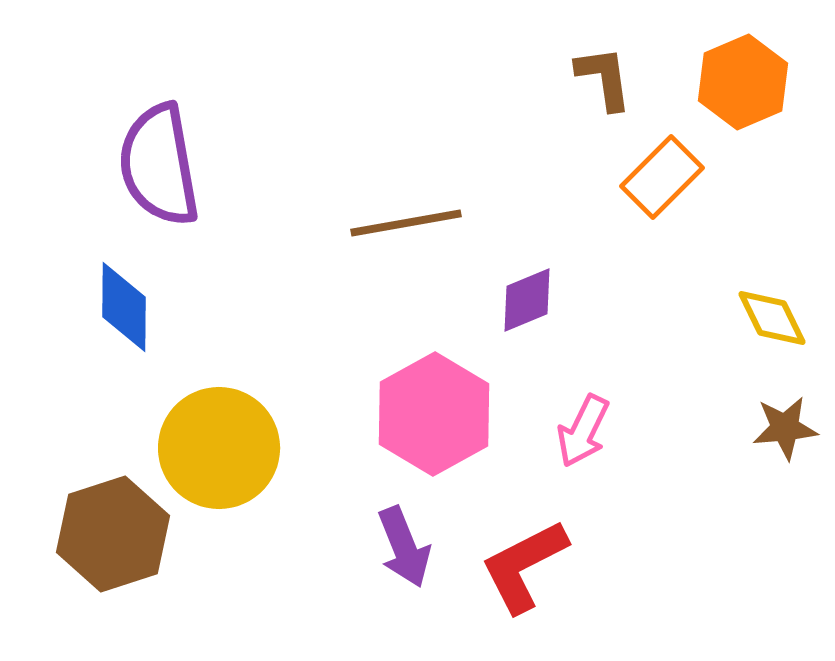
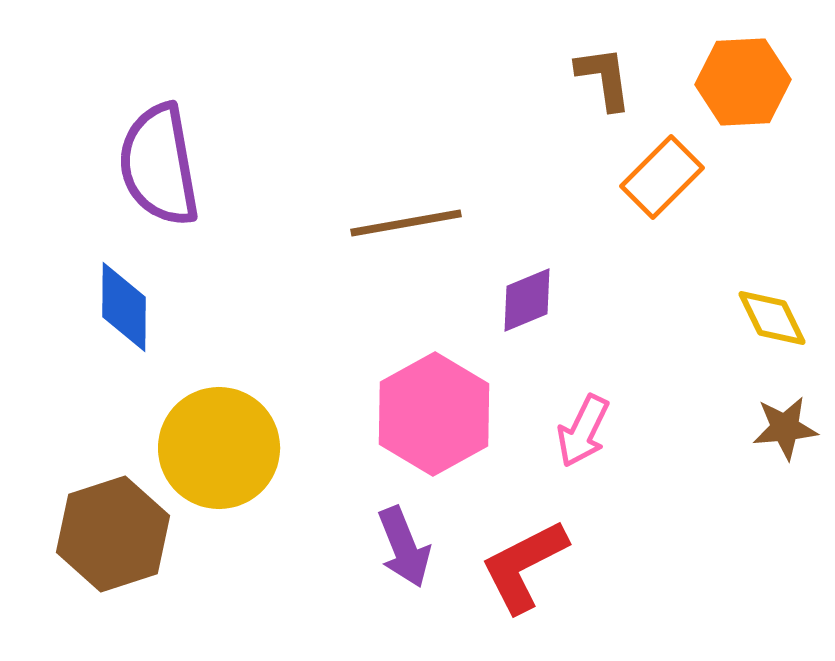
orange hexagon: rotated 20 degrees clockwise
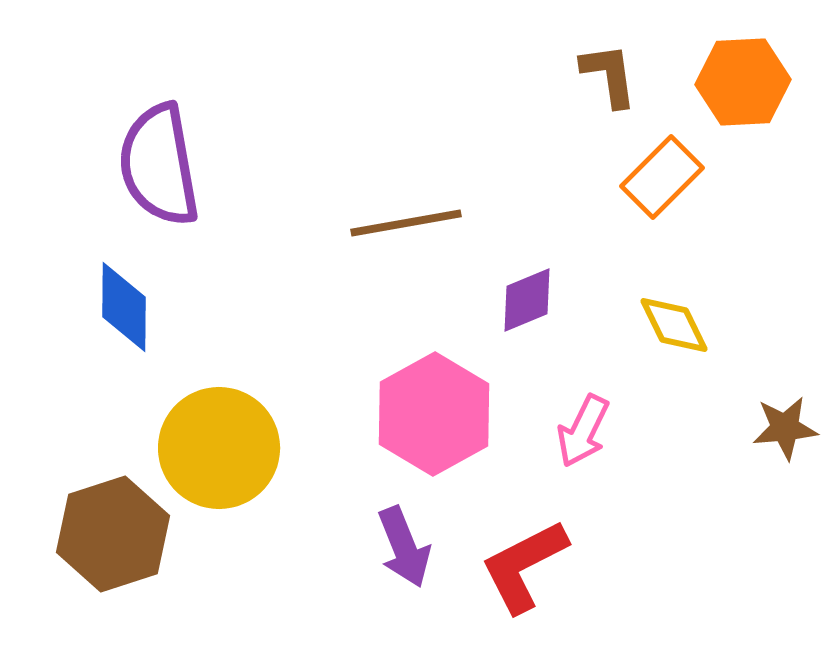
brown L-shape: moved 5 px right, 3 px up
yellow diamond: moved 98 px left, 7 px down
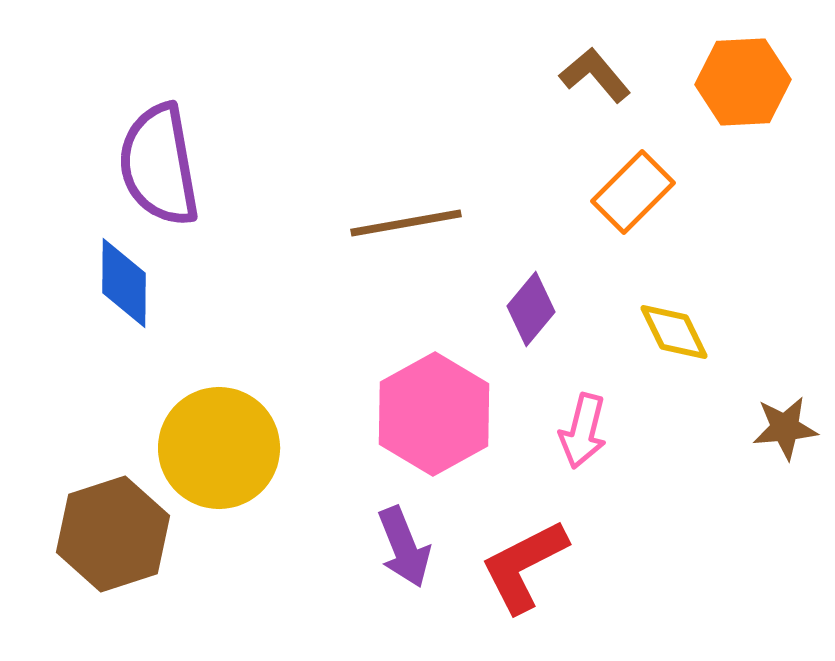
brown L-shape: moved 14 px left; rotated 32 degrees counterclockwise
orange rectangle: moved 29 px left, 15 px down
purple diamond: moved 4 px right, 9 px down; rotated 28 degrees counterclockwise
blue diamond: moved 24 px up
yellow diamond: moved 7 px down
pink arrow: rotated 12 degrees counterclockwise
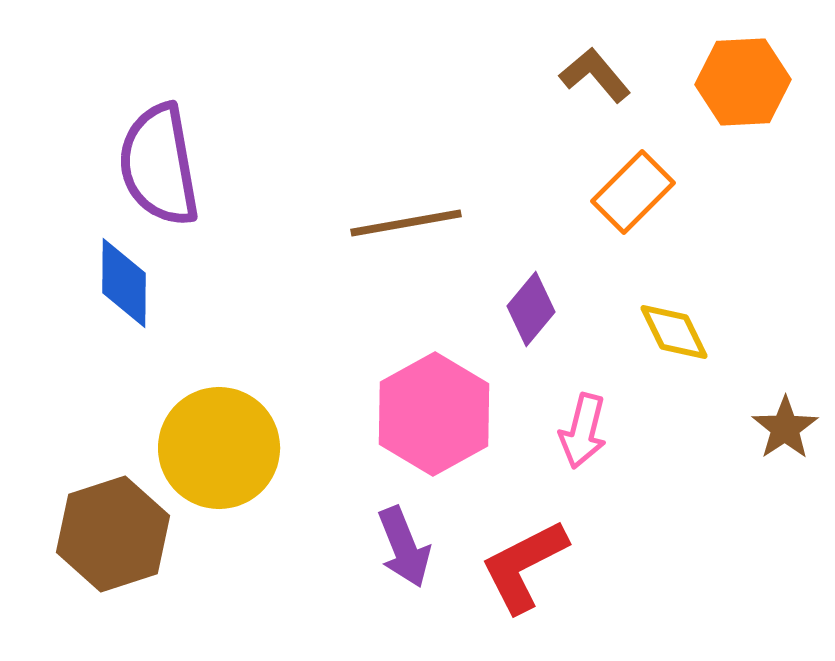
brown star: rotated 28 degrees counterclockwise
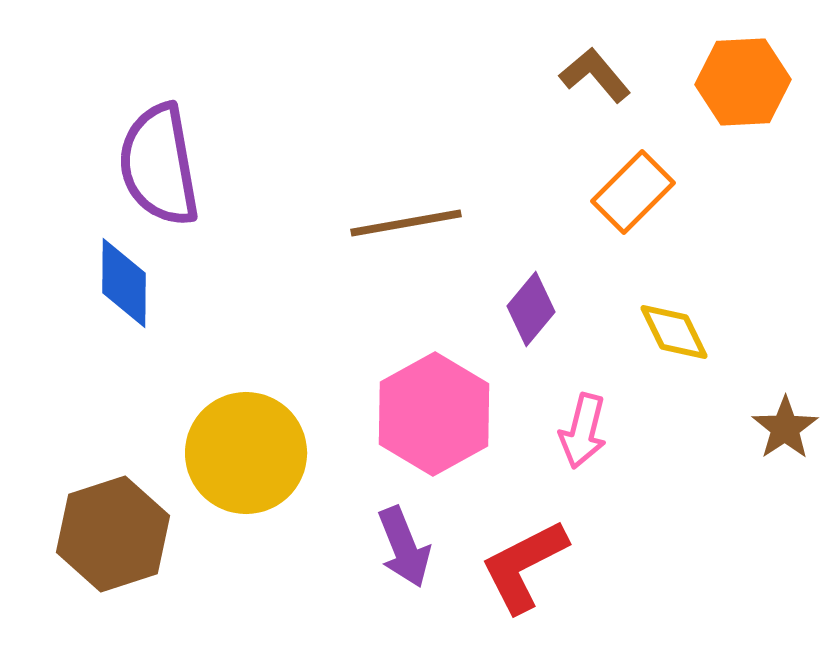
yellow circle: moved 27 px right, 5 px down
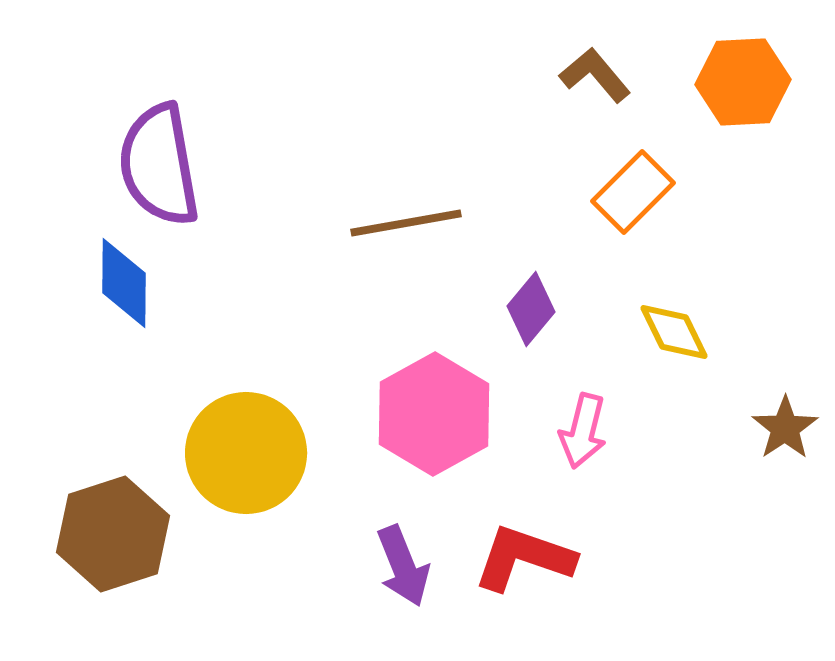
purple arrow: moved 1 px left, 19 px down
red L-shape: moved 8 px up; rotated 46 degrees clockwise
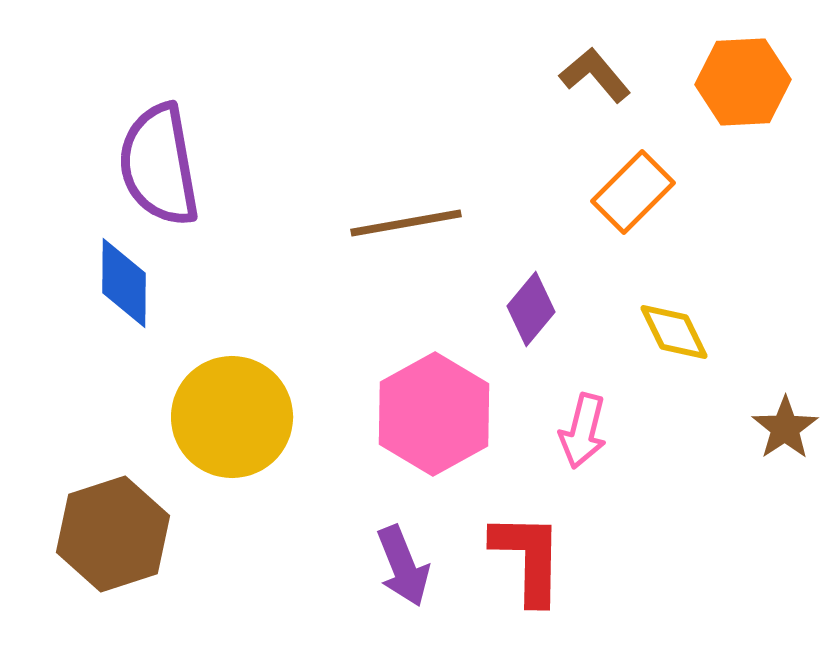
yellow circle: moved 14 px left, 36 px up
red L-shape: moved 4 px right; rotated 72 degrees clockwise
